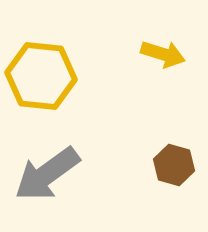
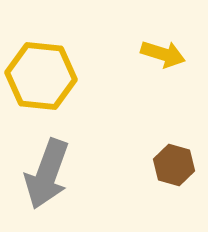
gray arrow: rotated 34 degrees counterclockwise
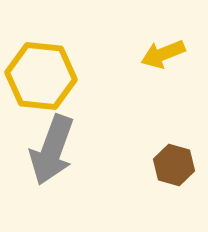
yellow arrow: rotated 141 degrees clockwise
gray arrow: moved 5 px right, 24 px up
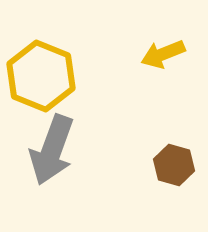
yellow hexagon: rotated 16 degrees clockwise
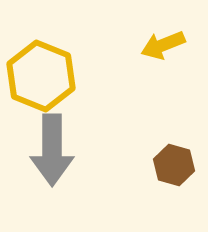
yellow arrow: moved 9 px up
gray arrow: rotated 20 degrees counterclockwise
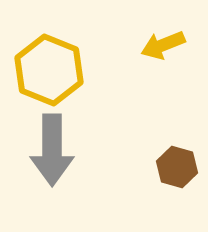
yellow hexagon: moved 8 px right, 6 px up
brown hexagon: moved 3 px right, 2 px down
